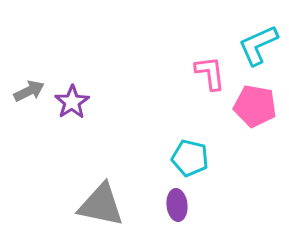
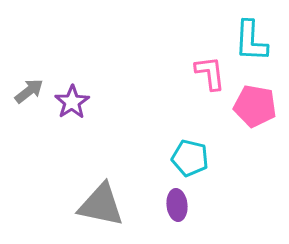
cyan L-shape: moved 7 px left, 4 px up; rotated 63 degrees counterclockwise
gray arrow: rotated 12 degrees counterclockwise
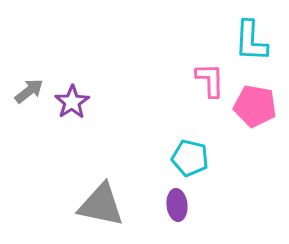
pink L-shape: moved 7 px down; rotated 6 degrees clockwise
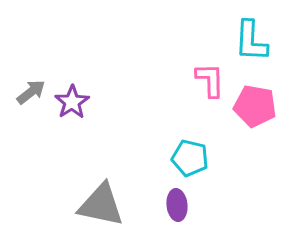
gray arrow: moved 2 px right, 1 px down
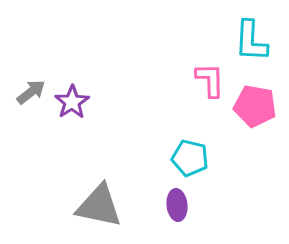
gray triangle: moved 2 px left, 1 px down
